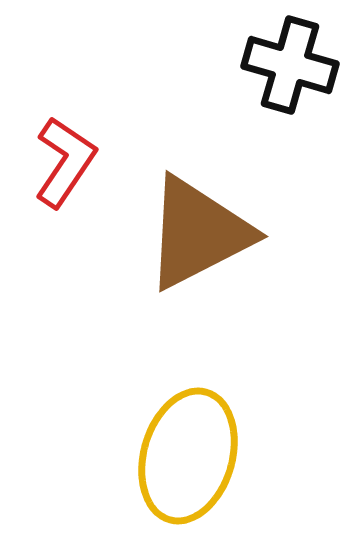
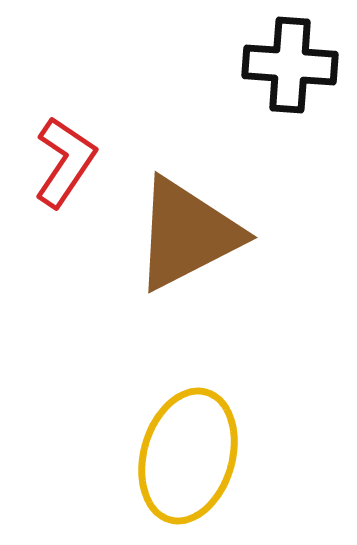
black cross: rotated 12 degrees counterclockwise
brown triangle: moved 11 px left, 1 px down
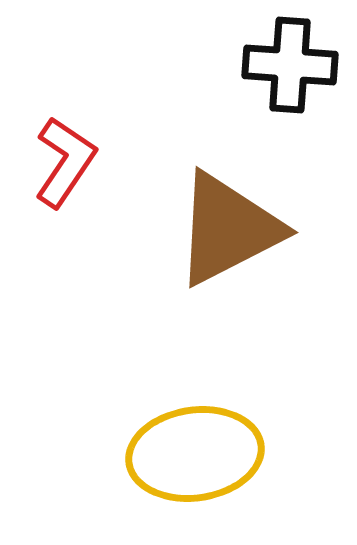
brown triangle: moved 41 px right, 5 px up
yellow ellipse: moved 7 px right, 2 px up; rotated 66 degrees clockwise
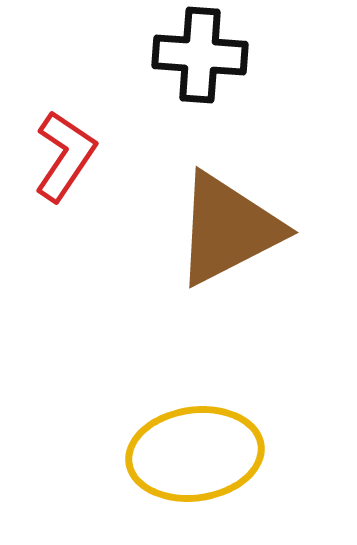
black cross: moved 90 px left, 10 px up
red L-shape: moved 6 px up
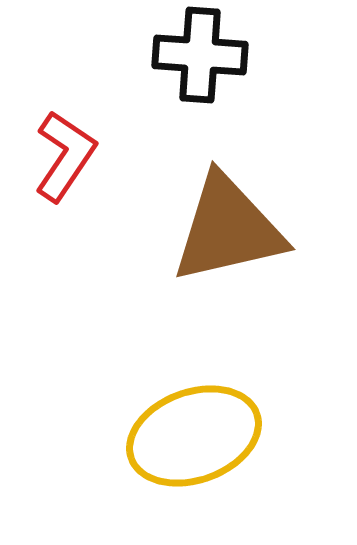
brown triangle: rotated 14 degrees clockwise
yellow ellipse: moved 1 px left, 18 px up; rotated 12 degrees counterclockwise
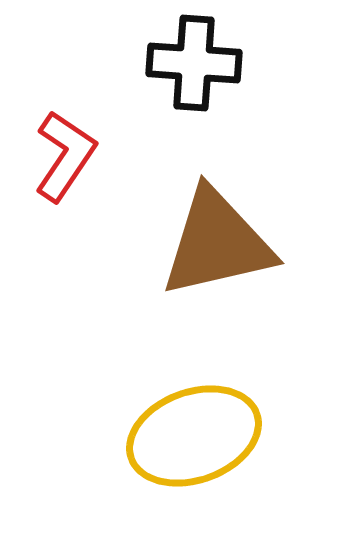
black cross: moved 6 px left, 8 px down
brown triangle: moved 11 px left, 14 px down
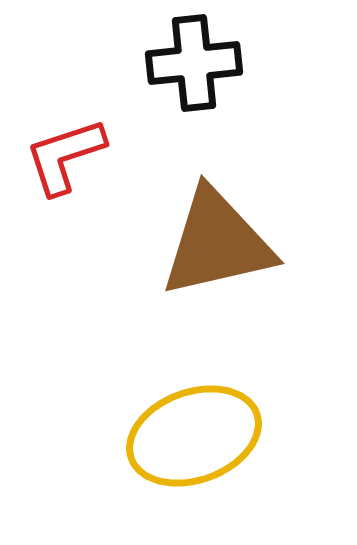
black cross: rotated 10 degrees counterclockwise
red L-shape: rotated 142 degrees counterclockwise
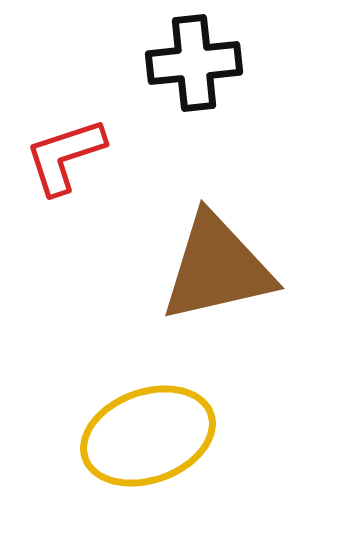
brown triangle: moved 25 px down
yellow ellipse: moved 46 px left
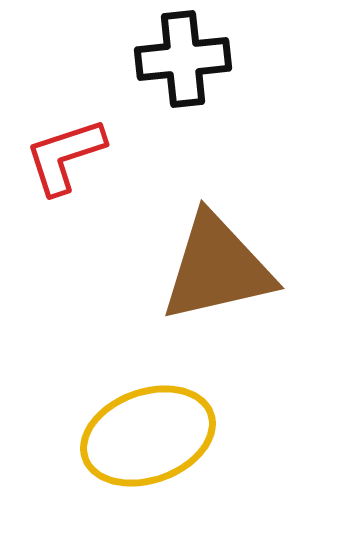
black cross: moved 11 px left, 4 px up
